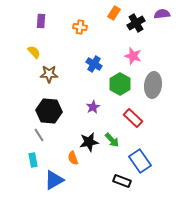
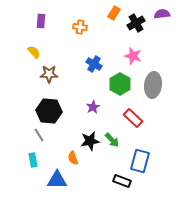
black star: moved 1 px right, 1 px up
blue rectangle: rotated 50 degrees clockwise
blue triangle: moved 3 px right; rotated 30 degrees clockwise
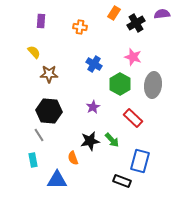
pink star: moved 1 px down
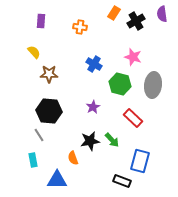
purple semicircle: rotated 91 degrees counterclockwise
black cross: moved 2 px up
green hexagon: rotated 15 degrees counterclockwise
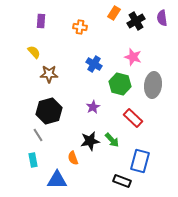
purple semicircle: moved 4 px down
black hexagon: rotated 20 degrees counterclockwise
gray line: moved 1 px left
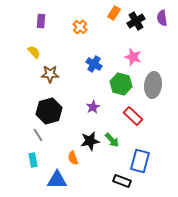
orange cross: rotated 32 degrees clockwise
brown star: moved 1 px right
green hexagon: moved 1 px right
red rectangle: moved 2 px up
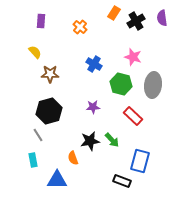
yellow semicircle: moved 1 px right
purple star: rotated 24 degrees clockwise
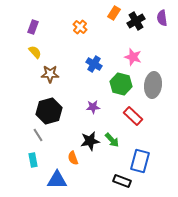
purple rectangle: moved 8 px left, 6 px down; rotated 16 degrees clockwise
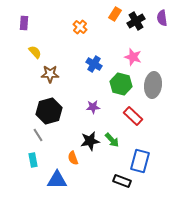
orange rectangle: moved 1 px right, 1 px down
purple rectangle: moved 9 px left, 4 px up; rotated 16 degrees counterclockwise
